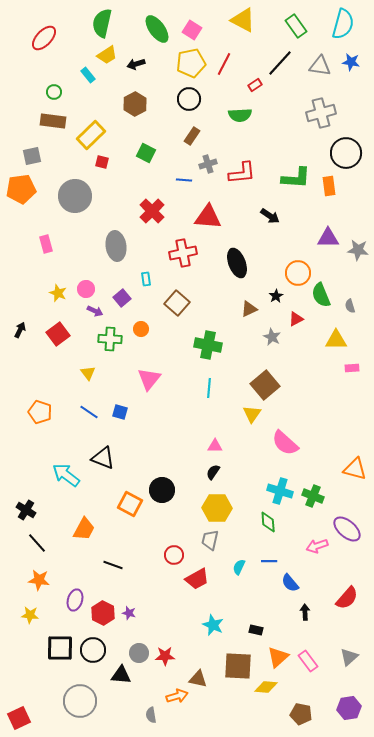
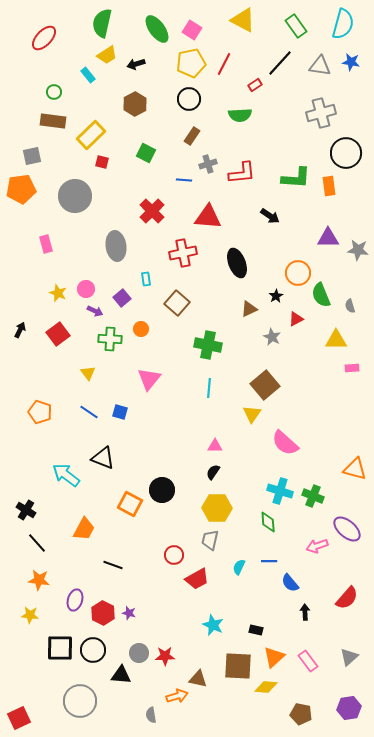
orange triangle at (278, 657): moved 4 px left
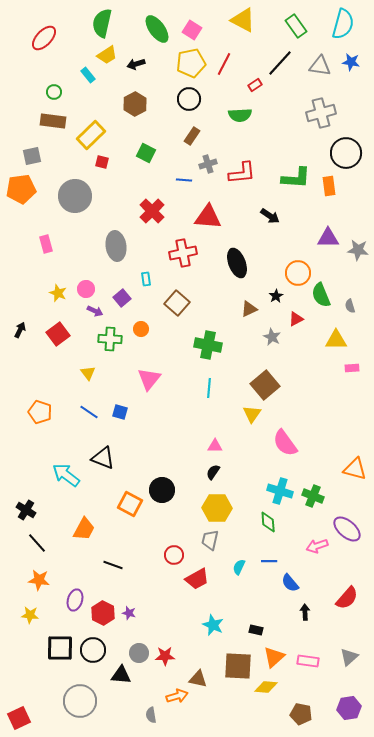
pink semicircle at (285, 443): rotated 12 degrees clockwise
pink rectangle at (308, 661): rotated 45 degrees counterclockwise
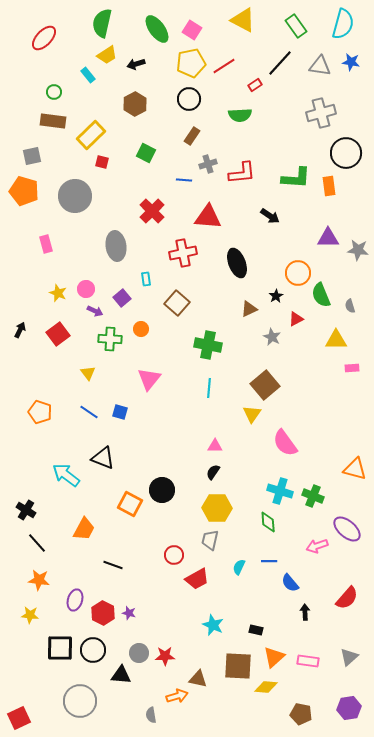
red line at (224, 64): moved 2 px down; rotated 30 degrees clockwise
orange pentagon at (21, 189): moved 3 px right, 2 px down; rotated 24 degrees clockwise
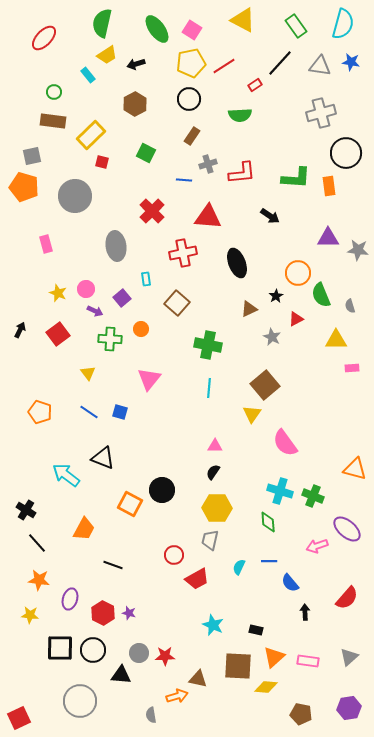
orange pentagon at (24, 191): moved 4 px up
purple ellipse at (75, 600): moved 5 px left, 1 px up
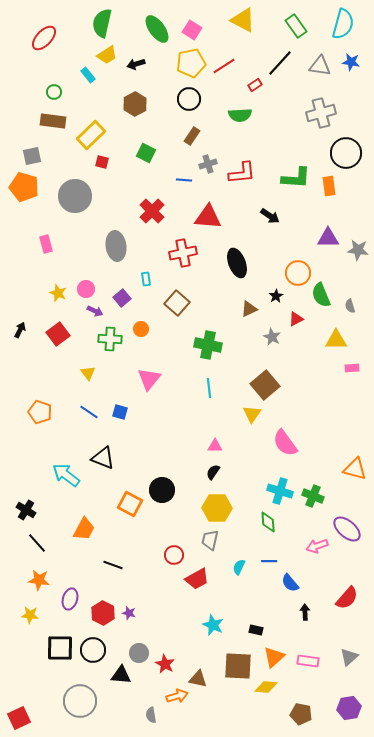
cyan line at (209, 388): rotated 12 degrees counterclockwise
red star at (165, 656): moved 8 px down; rotated 30 degrees clockwise
